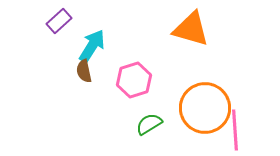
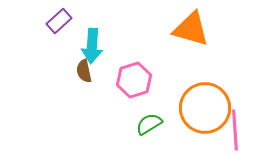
cyan arrow: rotated 152 degrees clockwise
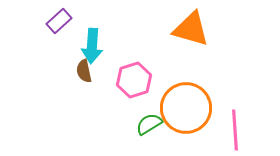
orange circle: moved 19 px left
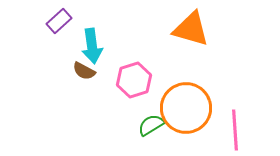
cyan arrow: rotated 12 degrees counterclockwise
brown semicircle: rotated 50 degrees counterclockwise
green semicircle: moved 2 px right, 1 px down
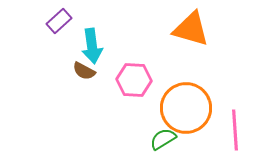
pink hexagon: rotated 20 degrees clockwise
green semicircle: moved 12 px right, 14 px down
